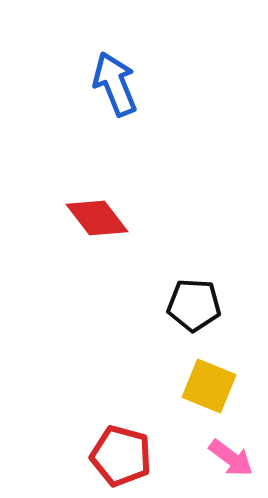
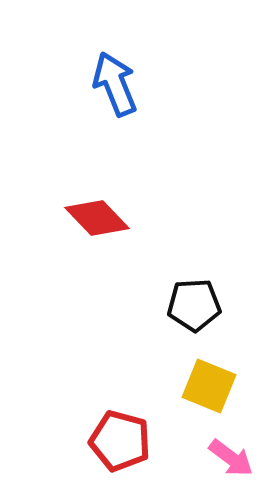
red diamond: rotated 6 degrees counterclockwise
black pentagon: rotated 6 degrees counterclockwise
red pentagon: moved 1 px left, 15 px up
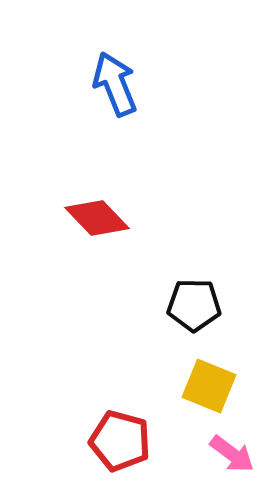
black pentagon: rotated 4 degrees clockwise
pink arrow: moved 1 px right, 4 px up
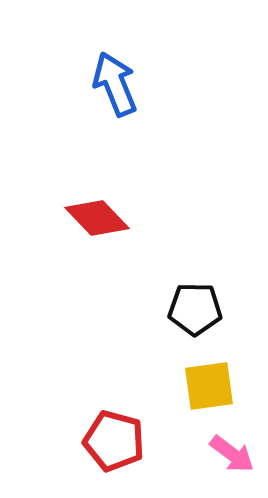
black pentagon: moved 1 px right, 4 px down
yellow square: rotated 30 degrees counterclockwise
red pentagon: moved 6 px left
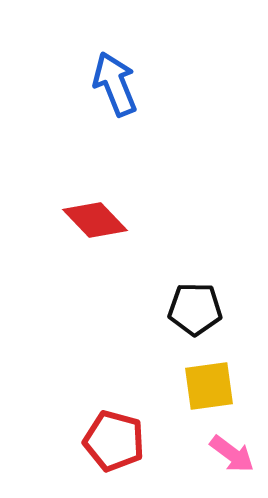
red diamond: moved 2 px left, 2 px down
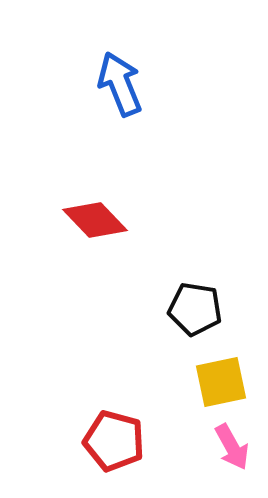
blue arrow: moved 5 px right
black pentagon: rotated 8 degrees clockwise
yellow square: moved 12 px right, 4 px up; rotated 4 degrees counterclockwise
pink arrow: moved 7 px up; rotated 24 degrees clockwise
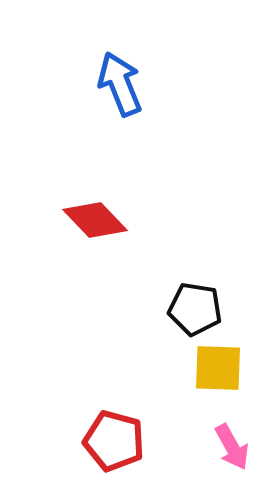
yellow square: moved 3 px left, 14 px up; rotated 14 degrees clockwise
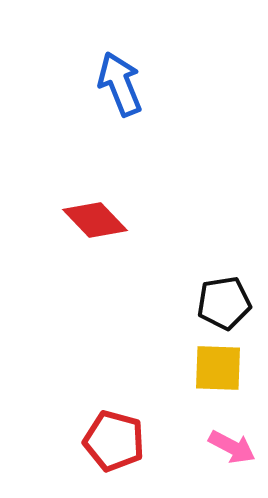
black pentagon: moved 29 px right, 6 px up; rotated 18 degrees counterclockwise
pink arrow: rotated 33 degrees counterclockwise
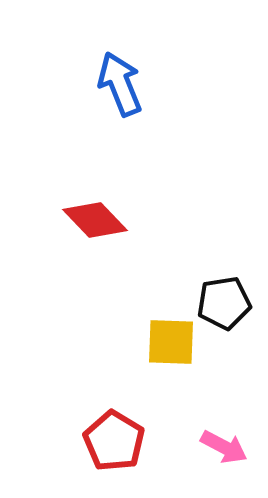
yellow square: moved 47 px left, 26 px up
red pentagon: rotated 16 degrees clockwise
pink arrow: moved 8 px left
